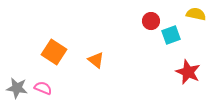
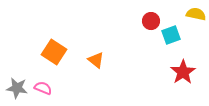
red star: moved 5 px left; rotated 15 degrees clockwise
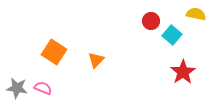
cyan square: moved 1 px right; rotated 30 degrees counterclockwise
orange triangle: rotated 36 degrees clockwise
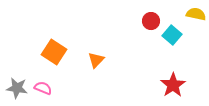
red star: moved 10 px left, 13 px down
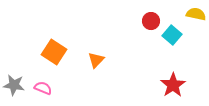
gray star: moved 3 px left, 3 px up
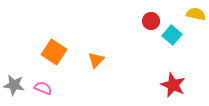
red star: rotated 15 degrees counterclockwise
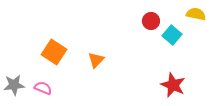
gray star: rotated 15 degrees counterclockwise
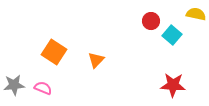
red star: rotated 20 degrees counterclockwise
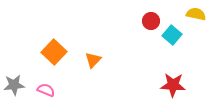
orange square: rotated 10 degrees clockwise
orange triangle: moved 3 px left
pink semicircle: moved 3 px right, 2 px down
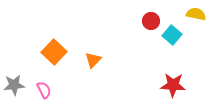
pink semicircle: moved 2 px left; rotated 42 degrees clockwise
